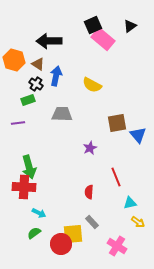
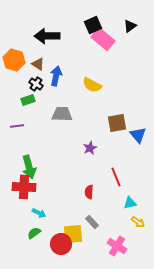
black arrow: moved 2 px left, 5 px up
purple line: moved 1 px left, 3 px down
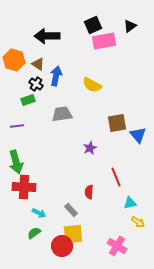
pink rectangle: moved 1 px right, 2 px down; rotated 50 degrees counterclockwise
gray trapezoid: rotated 10 degrees counterclockwise
green arrow: moved 13 px left, 5 px up
gray rectangle: moved 21 px left, 12 px up
red circle: moved 1 px right, 2 px down
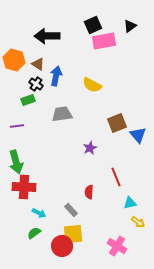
brown square: rotated 12 degrees counterclockwise
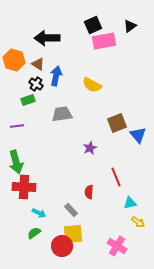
black arrow: moved 2 px down
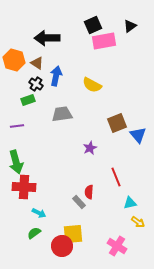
brown triangle: moved 1 px left, 1 px up
gray rectangle: moved 8 px right, 8 px up
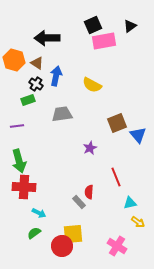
green arrow: moved 3 px right, 1 px up
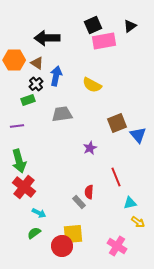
orange hexagon: rotated 15 degrees counterclockwise
black cross: rotated 16 degrees clockwise
red cross: rotated 35 degrees clockwise
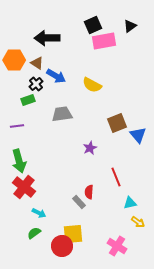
blue arrow: rotated 108 degrees clockwise
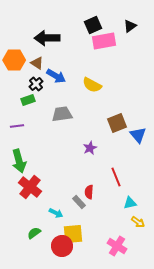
red cross: moved 6 px right
cyan arrow: moved 17 px right
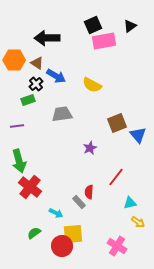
red line: rotated 60 degrees clockwise
